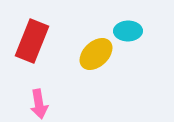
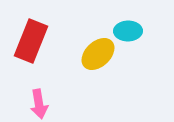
red rectangle: moved 1 px left
yellow ellipse: moved 2 px right
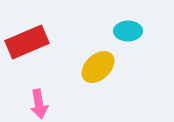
red rectangle: moved 4 px left, 1 px down; rotated 45 degrees clockwise
yellow ellipse: moved 13 px down
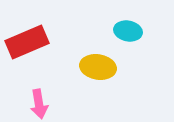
cyan ellipse: rotated 12 degrees clockwise
yellow ellipse: rotated 52 degrees clockwise
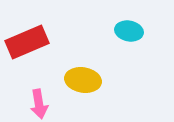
cyan ellipse: moved 1 px right
yellow ellipse: moved 15 px left, 13 px down
